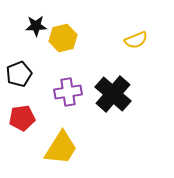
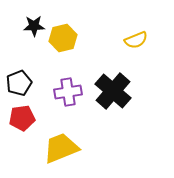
black star: moved 2 px left
black pentagon: moved 9 px down
black cross: moved 3 px up
yellow trapezoid: rotated 144 degrees counterclockwise
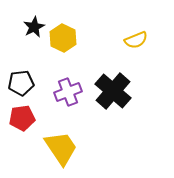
black star: moved 1 px down; rotated 25 degrees counterclockwise
yellow hexagon: rotated 20 degrees counterclockwise
black pentagon: moved 2 px right; rotated 15 degrees clockwise
purple cross: rotated 12 degrees counterclockwise
yellow trapezoid: rotated 78 degrees clockwise
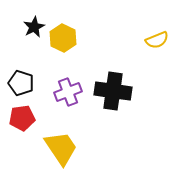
yellow semicircle: moved 21 px right
black pentagon: rotated 25 degrees clockwise
black cross: rotated 33 degrees counterclockwise
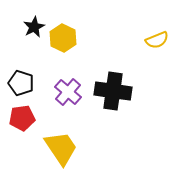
purple cross: rotated 28 degrees counterclockwise
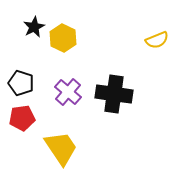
black cross: moved 1 px right, 3 px down
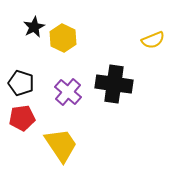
yellow semicircle: moved 4 px left
black cross: moved 10 px up
yellow trapezoid: moved 3 px up
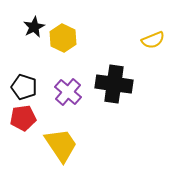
black pentagon: moved 3 px right, 4 px down
red pentagon: moved 1 px right
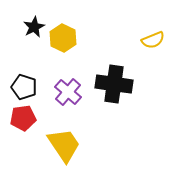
yellow trapezoid: moved 3 px right
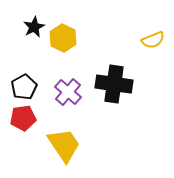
black pentagon: rotated 25 degrees clockwise
